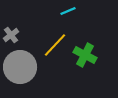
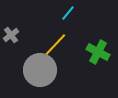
cyan line: moved 2 px down; rotated 28 degrees counterclockwise
green cross: moved 13 px right, 3 px up
gray circle: moved 20 px right, 3 px down
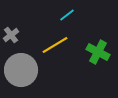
cyan line: moved 1 px left, 2 px down; rotated 14 degrees clockwise
yellow line: rotated 16 degrees clockwise
gray circle: moved 19 px left
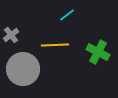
yellow line: rotated 28 degrees clockwise
gray circle: moved 2 px right, 1 px up
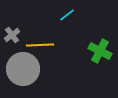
gray cross: moved 1 px right
yellow line: moved 15 px left
green cross: moved 2 px right, 1 px up
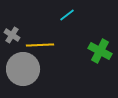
gray cross: rotated 21 degrees counterclockwise
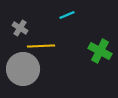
cyan line: rotated 14 degrees clockwise
gray cross: moved 8 px right, 7 px up
yellow line: moved 1 px right, 1 px down
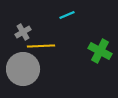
gray cross: moved 3 px right, 4 px down; rotated 28 degrees clockwise
